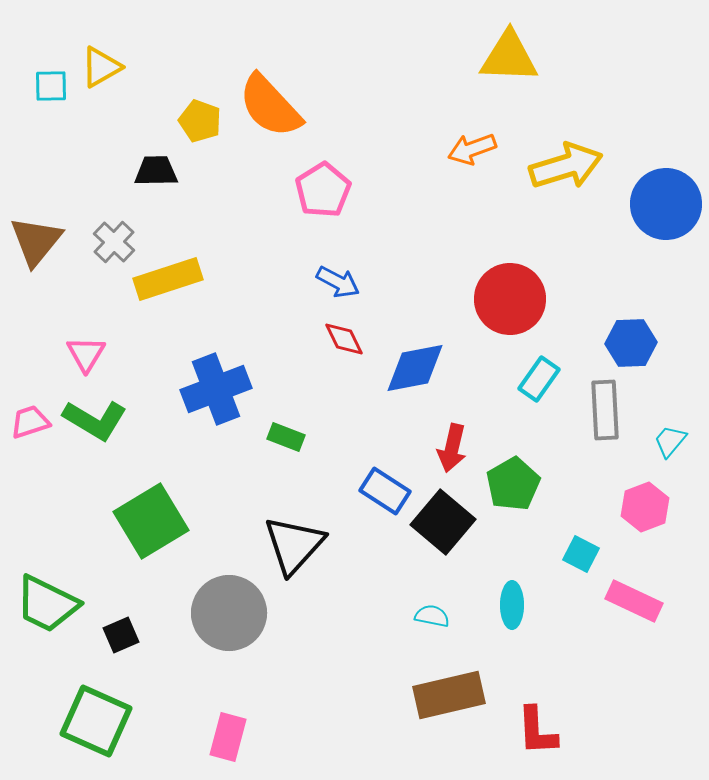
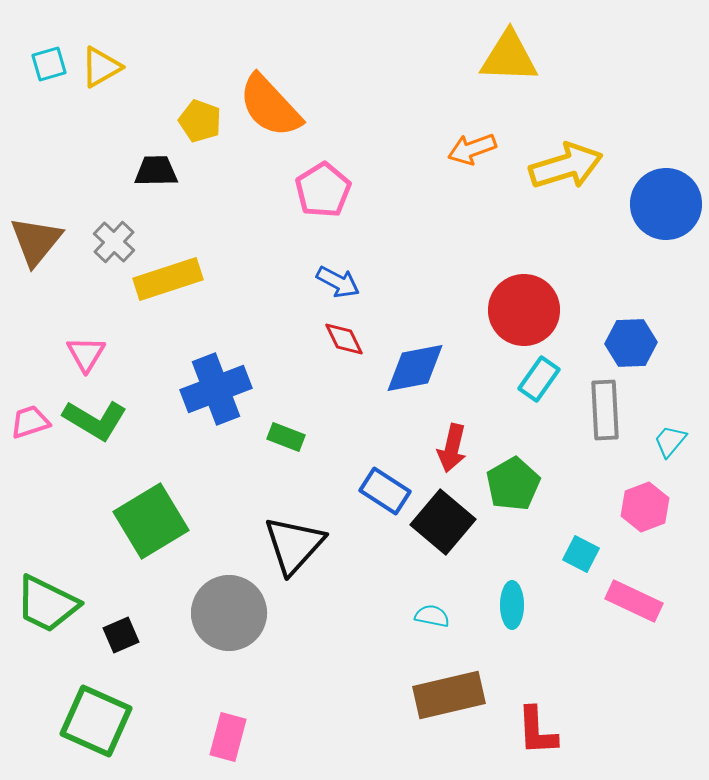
cyan square at (51, 86): moved 2 px left, 22 px up; rotated 15 degrees counterclockwise
red circle at (510, 299): moved 14 px right, 11 px down
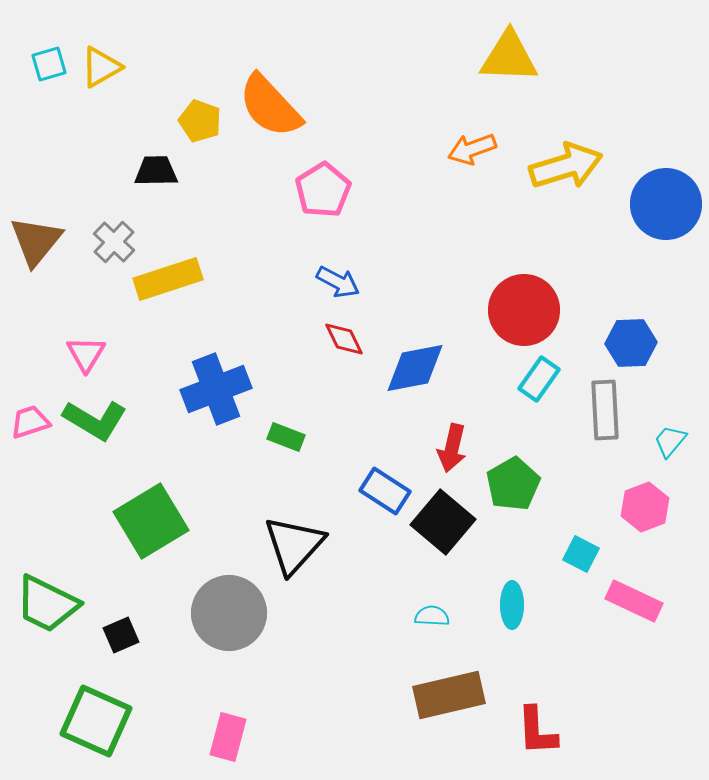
cyan semicircle at (432, 616): rotated 8 degrees counterclockwise
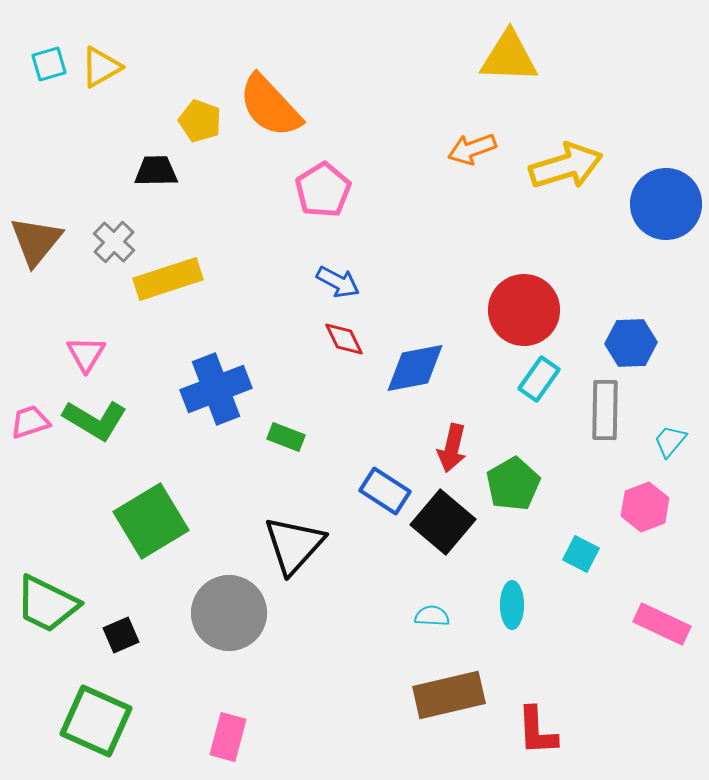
gray rectangle at (605, 410): rotated 4 degrees clockwise
pink rectangle at (634, 601): moved 28 px right, 23 px down
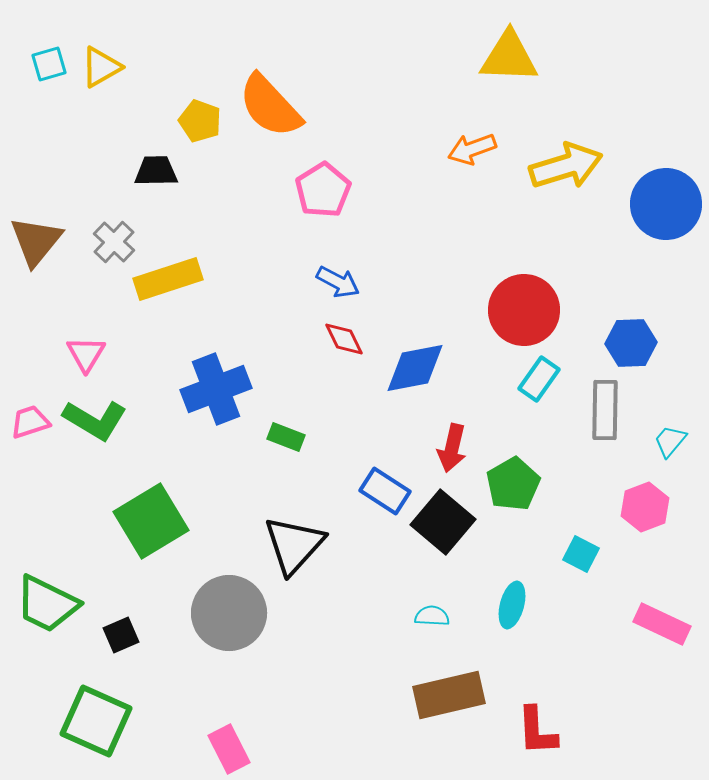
cyan ellipse at (512, 605): rotated 15 degrees clockwise
pink rectangle at (228, 737): moved 1 px right, 12 px down; rotated 42 degrees counterclockwise
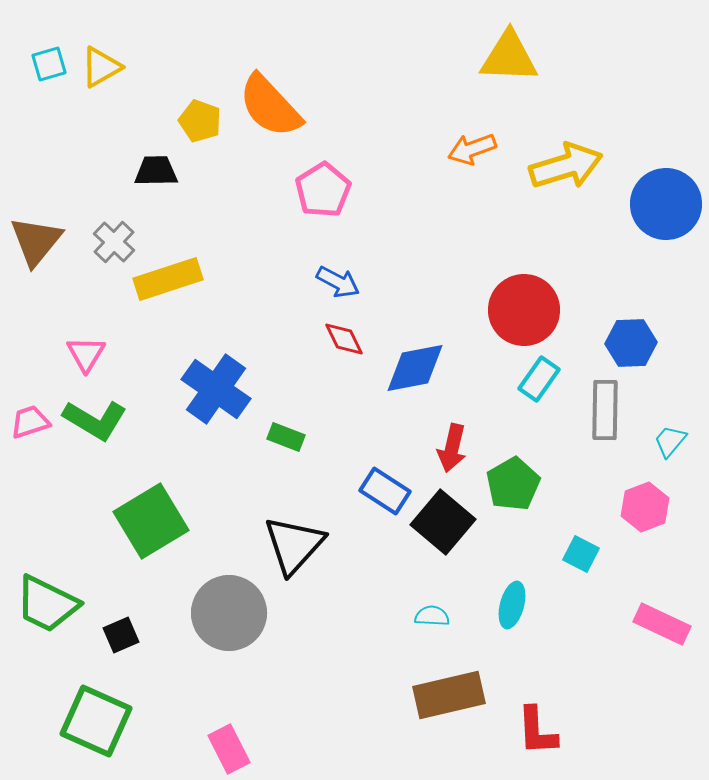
blue cross at (216, 389): rotated 34 degrees counterclockwise
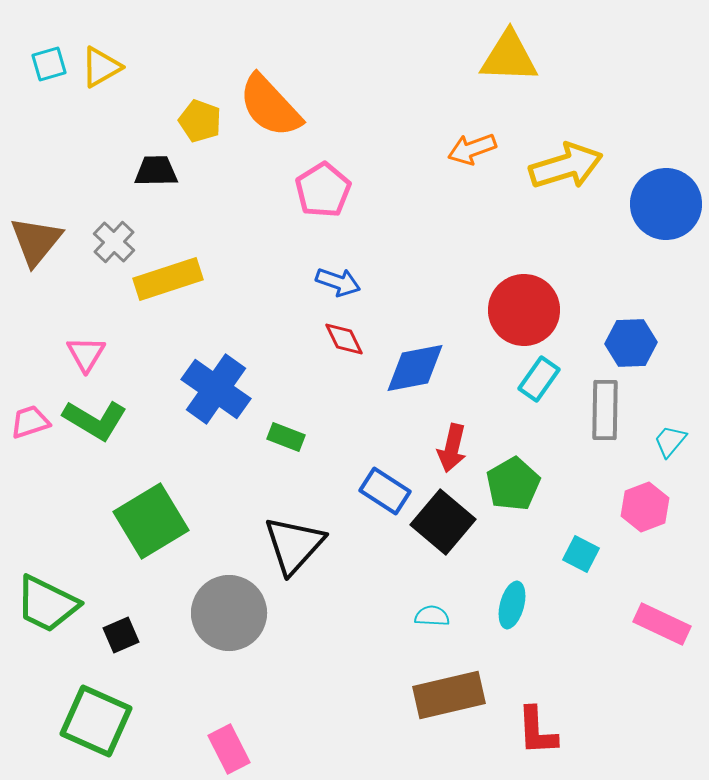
blue arrow at (338, 282): rotated 9 degrees counterclockwise
